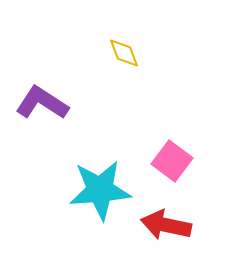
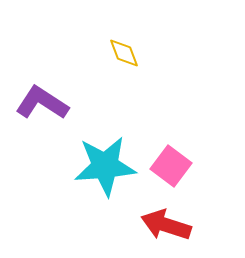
pink square: moved 1 px left, 5 px down
cyan star: moved 5 px right, 24 px up
red arrow: rotated 6 degrees clockwise
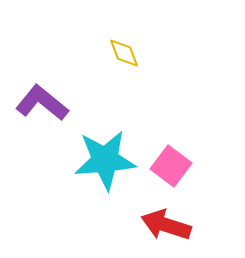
purple L-shape: rotated 6 degrees clockwise
cyan star: moved 6 px up
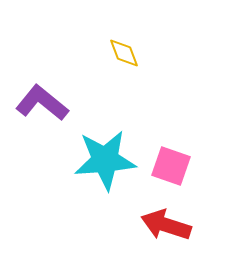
pink square: rotated 18 degrees counterclockwise
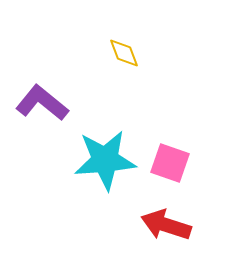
pink square: moved 1 px left, 3 px up
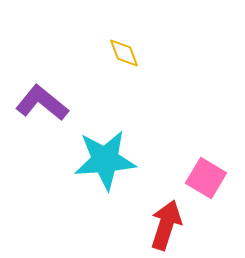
pink square: moved 36 px right, 15 px down; rotated 12 degrees clockwise
red arrow: rotated 90 degrees clockwise
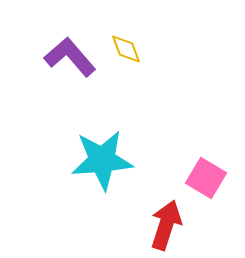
yellow diamond: moved 2 px right, 4 px up
purple L-shape: moved 28 px right, 46 px up; rotated 10 degrees clockwise
cyan star: moved 3 px left
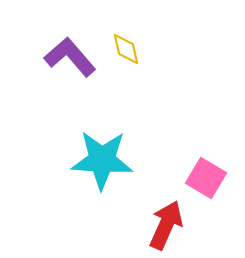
yellow diamond: rotated 8 degrees clockwise
cyan star: rotated 8 degrees clockwise
red arrow: rotated 6 degrees clockwise
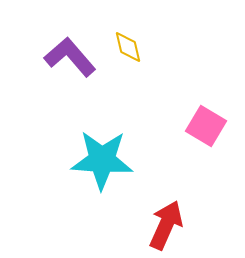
yellow diamond: moved 2 px right, 2 px up
pink square: moved 52 px up
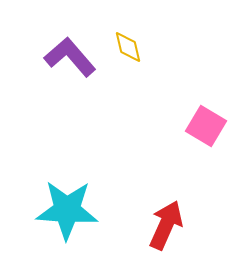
cyan star: moved 35 px left, 50 px down
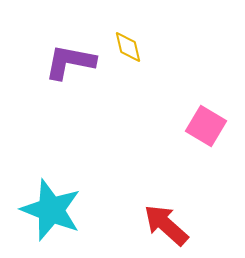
purple L-shape: moved 5 px down; rotated 38 degrees counterclockwise
cyan star: moved 16 px left; rotated 18 degrees clockwise
red arrow: rotated 72 degrees counterclockwise
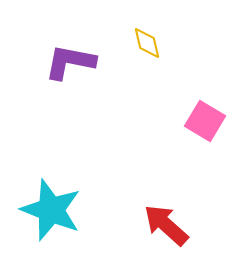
yellow diamond: moved 19 px right, 4 px up
pink square: moved 1 px left, 5 px up
